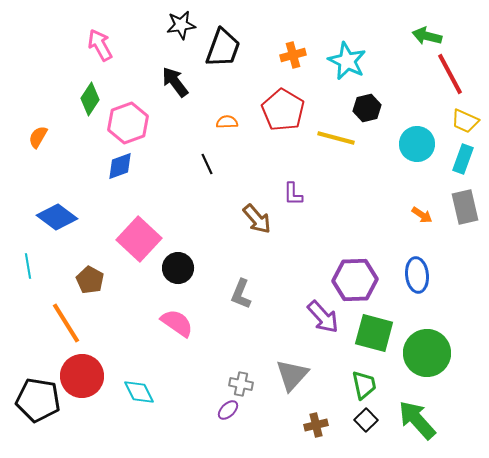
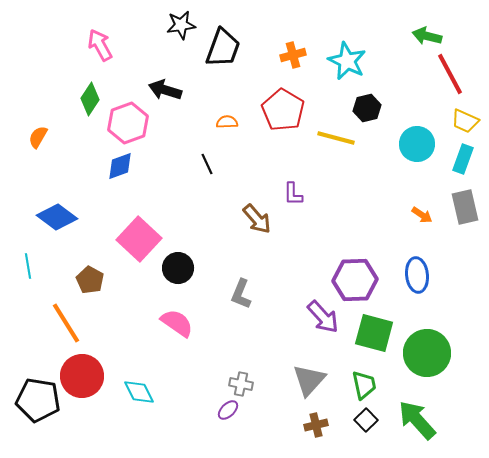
black arrow at (175, 82): moved 10 px left, 8 px down; rotated 36 degrees counterclockwise
gray triangle at (292, 375): moved 17 px right, 5 px down
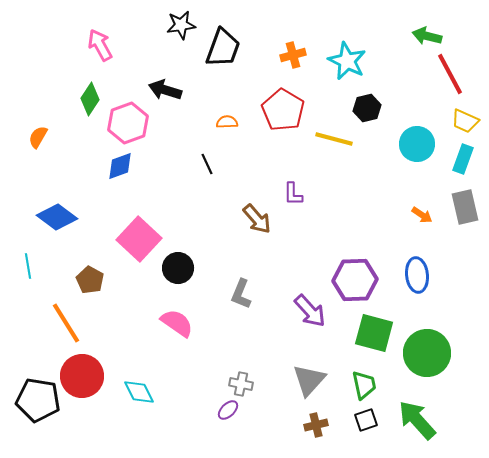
yellow line at (336, 138): moved 2 px left, 1 px down
purple arrow at (323, 317): moved 13 px left, 6 px up
black square at (366, 420): rotated 25 degrees clockwise
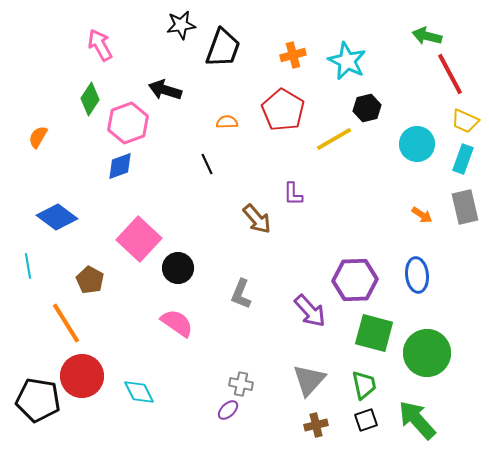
yellow line at (334, 139): rotated 45 degrees counterclockwise
